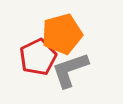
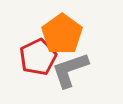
orange pentagon: rotated 21 degrees counterclockwise
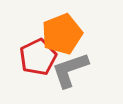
orange pentagon: rotated 15 degrees clockwise
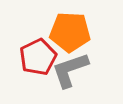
orange pentagon: moved 8 px right, 2 px up; rotated 24 degrees clockwise
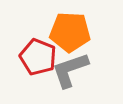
red pentagon: rotated 24 degrees counterclockwise
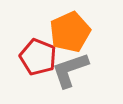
orange pentagon: rotated 27 degrees counterclockwise
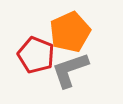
red pentagon: moved 2 px left, 2 px up
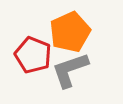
red pentagon: moved 3 px left
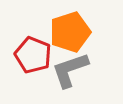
orange pentagon: rotated 6 degrees clockwise
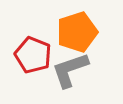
orange pentagon: moved 7 px right
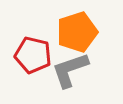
red pentagon: rotated 9 degrees counterclockwise
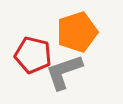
gray L-shape: moved 6 px left, 2 px down
